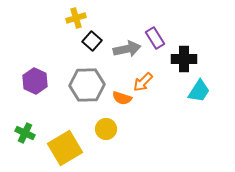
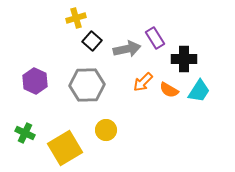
orange semicircle: moved 47 px right, 8 px up; rotated 12 degrees clockwise
yellow circle: moved 1 px down
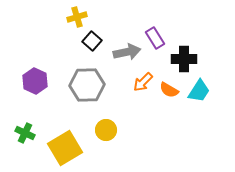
yellow cross: moved 1 px right, 1 px up
gray arrow: moved 3 px down
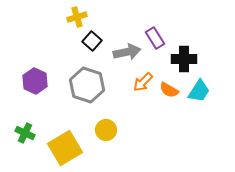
gray hexagon: rotated 20 degrees clockwise
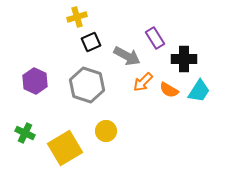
black square: moved 1 px left, 1 px down; rotated 24 degrees clockwise
gray arrow: moved 4 px down; rotated 40 degrees clockwise
yellow circle: moved 1 px down
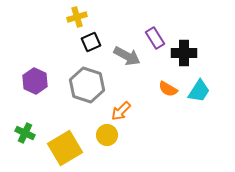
black cross: moved 6 px up
orange arrow: moved 22 px left, 29 px down
orange semicircle: moved 1 px left, 1 px up
yellow circle: moved 1 px right, 4 px down
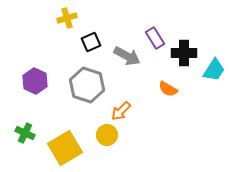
yellow cross: moved 10 px left, 1 px down
cyan trapezoid: moved 15 px right, 21 px up
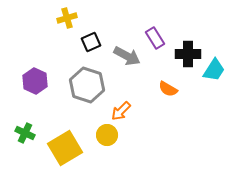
black cross: moved 4 px right, 1 px down
